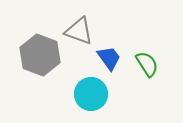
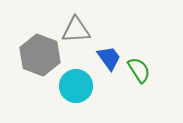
gray triangle: moved 3 px left, 1 px up; rotated 24 degrees counterclockwise
green semicircle: moved 8 px left, 6 px down
cyan circle: moved 15 px left, 8 px up
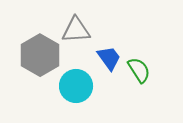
gray hexagon: rotated 9 degrees clockwise
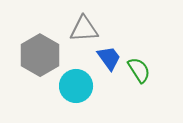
gray triangle: moved 8 px right, 1 px up
